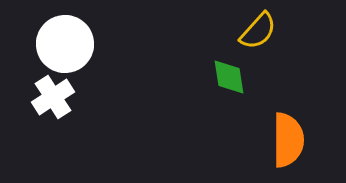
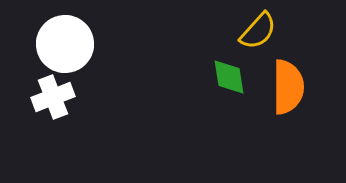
white cross: rotated 12 degrees clockwise
orange semicircle: moved 53 px up
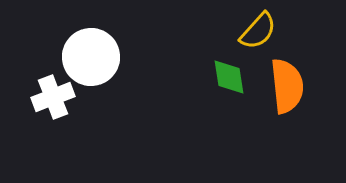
white circle: moved 26 px right, 13 px down
orange semicircle: moved 1 px left, 1 px up; rotated 6 degrees counterclockwise
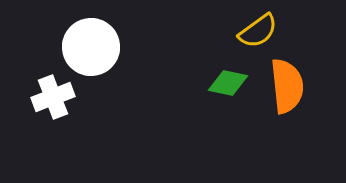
yellow semicircle: rotated 12 degrees clockwise
white circle: moved 10 px up
green diamond: moved 1 px left, 6 px down; rotated 69 degrees counterclockwise
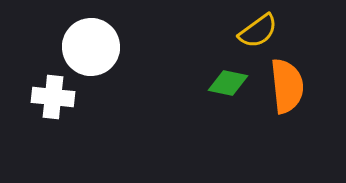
white cross: rotated 27 degrees clockwise
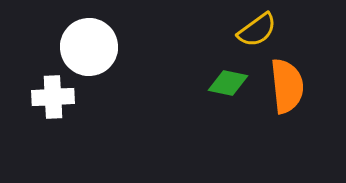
yellow semicircle: moved 1 px left, 1 px up
white circle: moved 2 px left
white cross: rotated 9 degrees counterclockwise
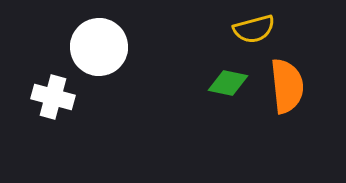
yellow semicircle: moved 3 px left, 1 px up; rotated 21 degrees clockwise
white circle: moved 10 px right
white cross: rotated 18 degrees clockwise
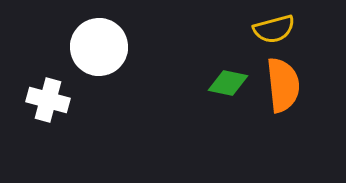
yellow semicircle: moved 20 px right
orange semicircle: moved 4 px left, 1 px up
white cross: moved 5 px left, 3 px down
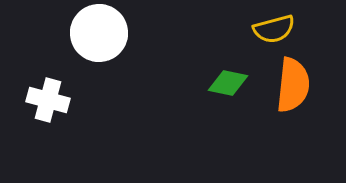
white circle: moved 14 px up
orange semicircle: moved 10 px right; rotated 12 degrees clockwise
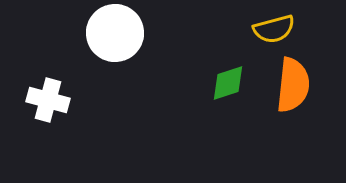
white circle: moved 16 px right
green diamond: rotated 30 degrees counterclockwise
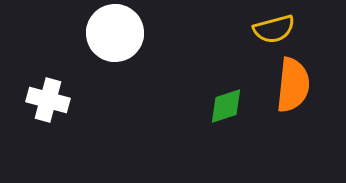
green diamond: moved 2 px left, 23 px down
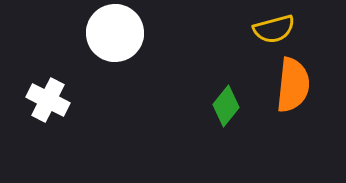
white cross: rotated 12 degrees clockwise
green diamond: rotated 33 degrees counterclockwise
